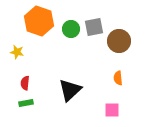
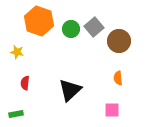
gray square: rotated 30 degrees counterclockwise
green rectangle: moved 10 px left, 11 px down
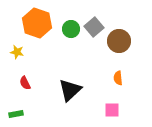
orange hexagon: moved 2 px left, 2 px down
red semicircle: rotated 32 degrees counterclockwise
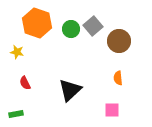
gray square: moved 1 px left, 1 px up
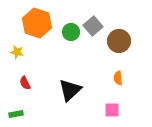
green circle: moved 3 px down
